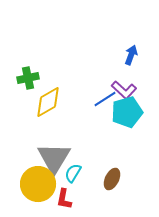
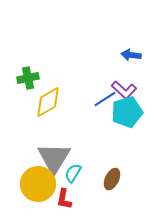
blue arrow: rotated 102 degrees counterclockwise
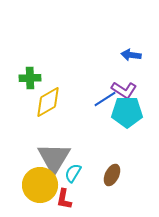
green cross: moved 2 px right; rotated 10 degrees clockwise
purple L-shape: rotated 10 degrees counterclockwise
cyan pentagon: rotated 16 degrees clockwise
brown ellipse: moved 4 px up
yellow circle: moved 2 px right, 1 px down
